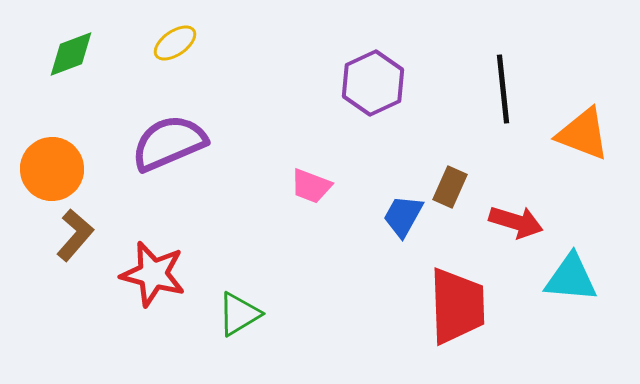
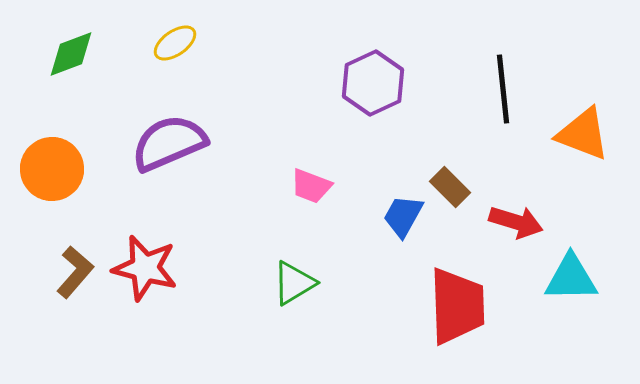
brown rectangle: rotated 69 degrees counterclockwise
brown L-shape: moved 37 px down
red star: moved 8 px left, 6 px up
cyan triangle: rotated 6 degrees counterclockwise
green triangle: moved 55 px right, 31 px up
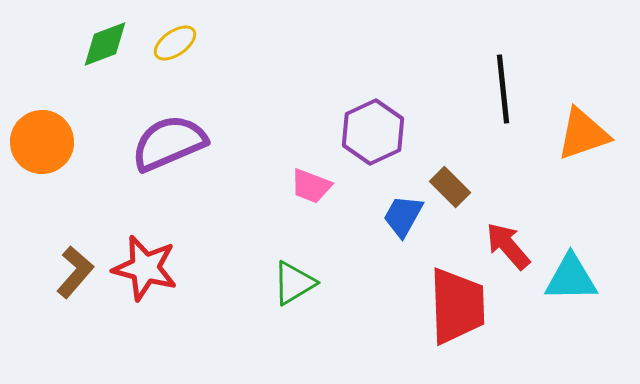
green diamond: moved 34 px right, 10 px up
purple hexagon: moved 49 px down
orange triangle: rotated 40 degrees counterclockwise
orange circle: moved 10 px left, 27 px up
red arrow: moved 8 px left, 24 px down; rotated 148 degrees counterclockwise
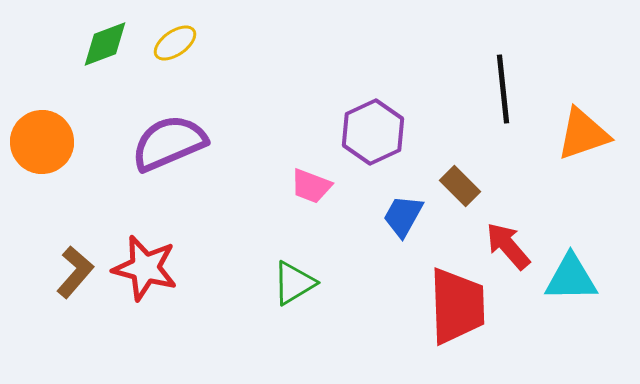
brown rectangle: moved 10 px right, 1 px up
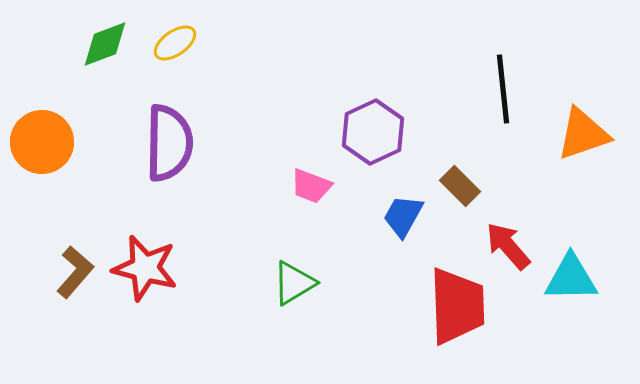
purple semicircle: rotated 114 degrees clockwise
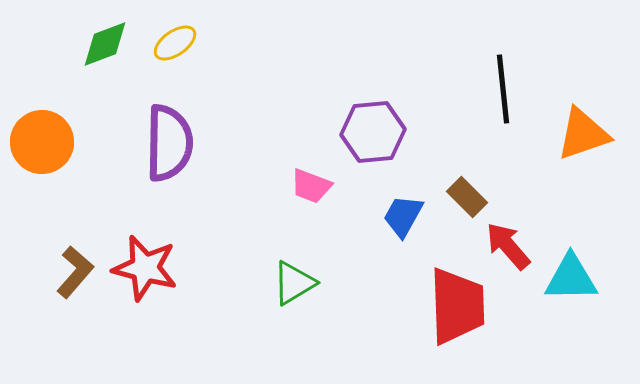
purple hexagon: rotated 20 degrees clockwise
brown rectangle: moved 7 px right, 11 px down
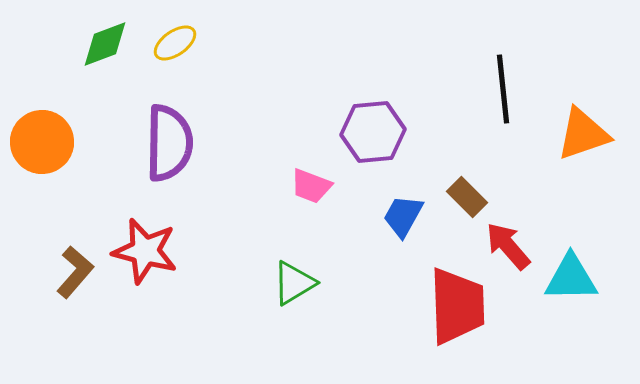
red star: moved 17 px up
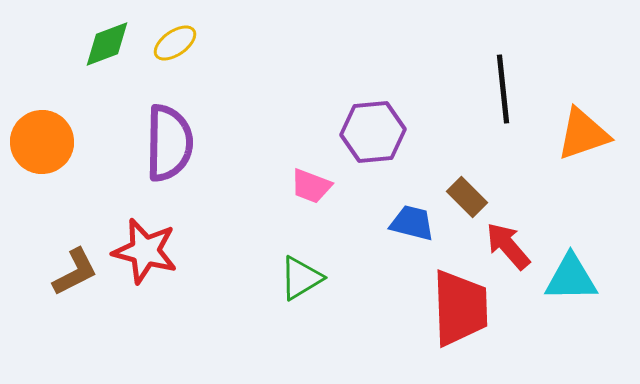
green diamond: moved 2 px right
blue trapezoid: moved 9 px right, 7 px down; rotated 75 degrees clockwise
brown L-shape: rotated 22 degrees clockwise
green triangle: moved 7 px right, 5 px up
red trapezoid: moved 3 px right, 2 px down
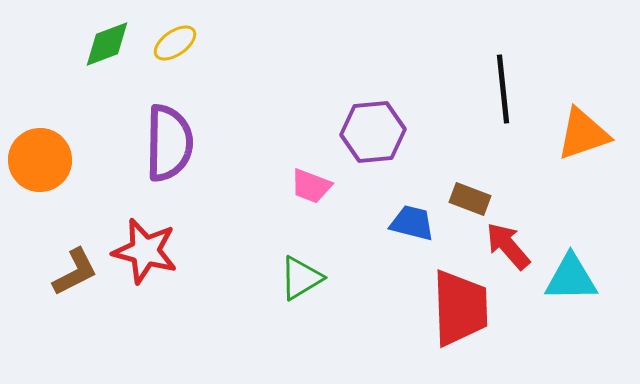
orange circle: moved 2 px left, 18 px down
brown rectangle: moved 3 px right, 2 px down; rotated 24 degrees counterclockwise
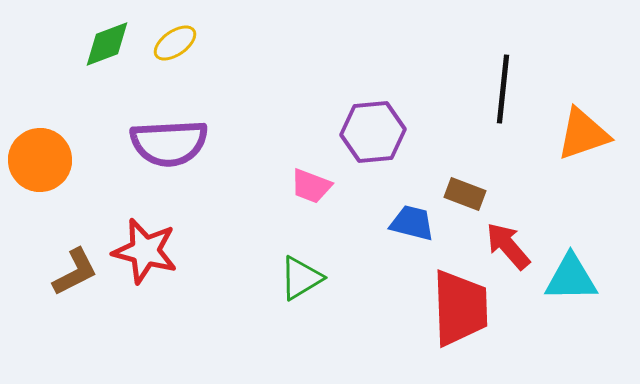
black line: rotated 12 degrees clockwise
purple semicircle: rotated 86 degrees clockwise
brown rectangle: moved 5 px left, 5 px up
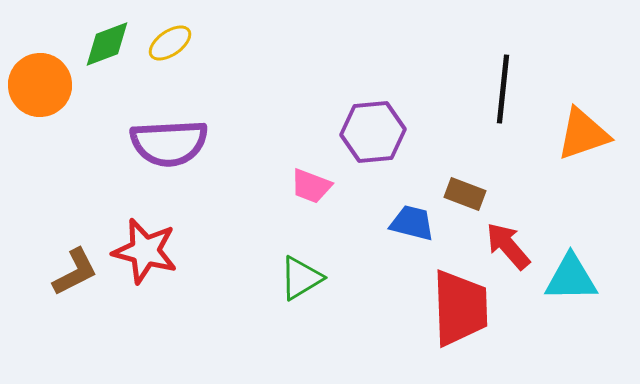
yellow ellipse: moved 5 px left
orange circle: moved 75 px up
